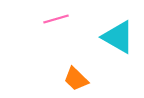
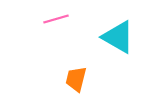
orange trapezoid: rotated 60 degrees clockwise
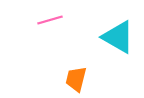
pink line: moved 6 px left, 1 px down
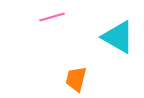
pink line: moved 2 px right, 3 px up
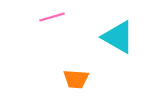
orange trapezoid: rotated 100 degrees counterclockwise
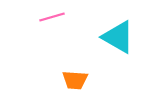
orange trapezoid: moved 1 px left, 1 px down
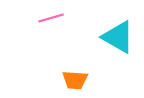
pink line: moved 1 px left, 1 px down
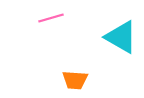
cyan triangle: moved 3 px right
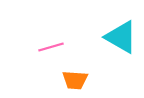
pink line: moved 29 px down
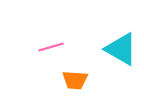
cyan triangle: moved 12 px down
